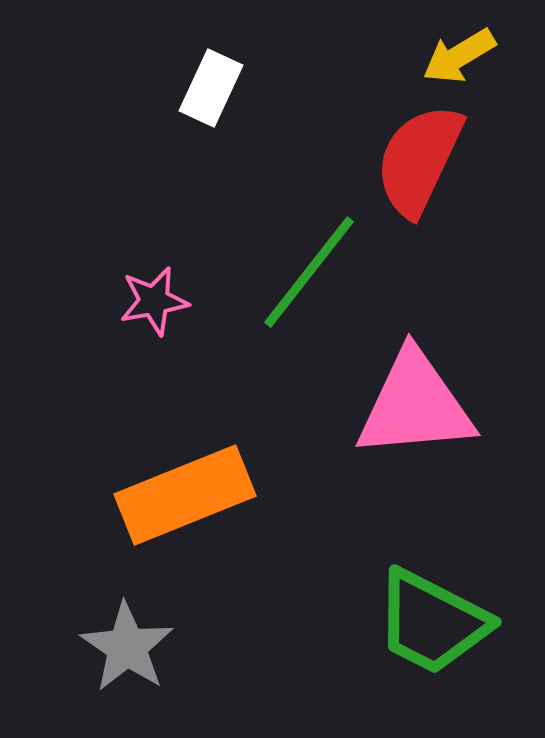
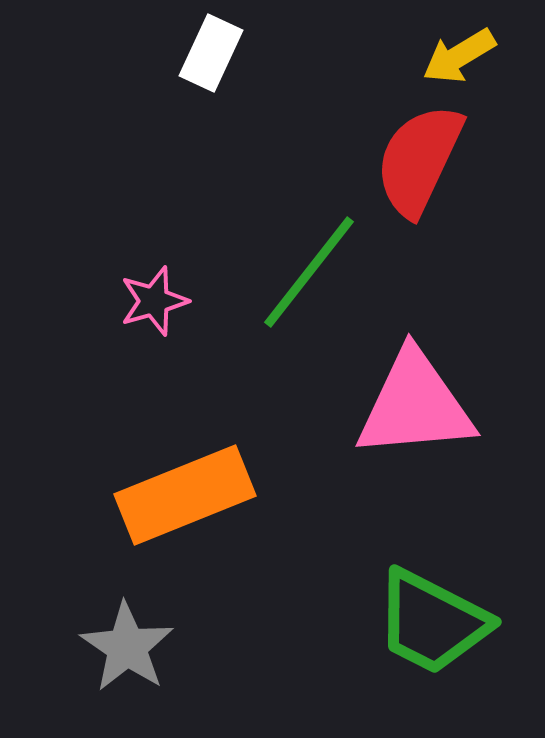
white rectangle: moved 35 px up
pink star: rotated 6 degrees counterclockwise
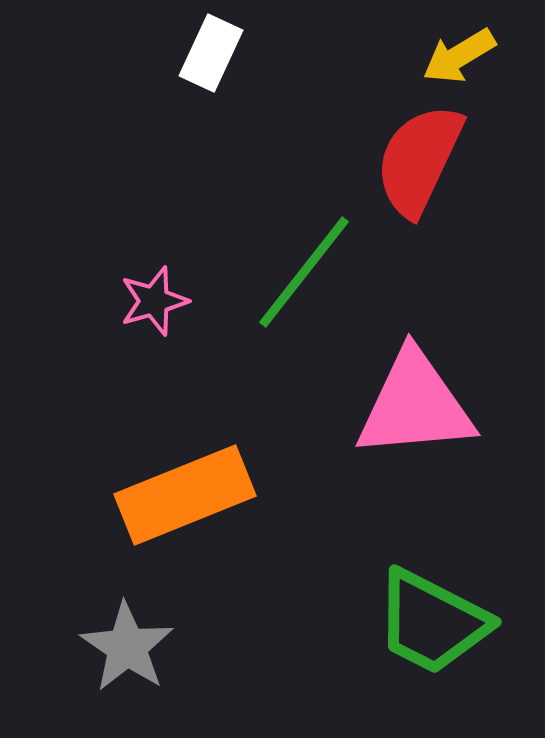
green line: moved 5 px left
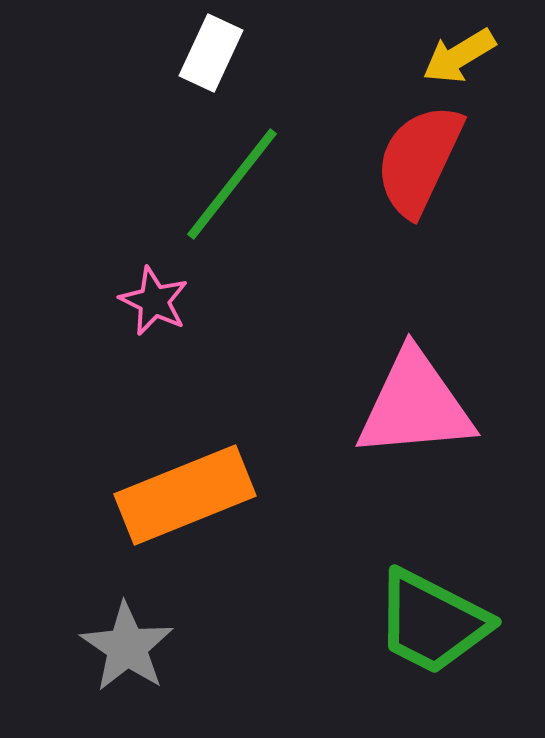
green line: moved 72 px left, 88 px up
pink star: rotated 30 degrees counterclockwise
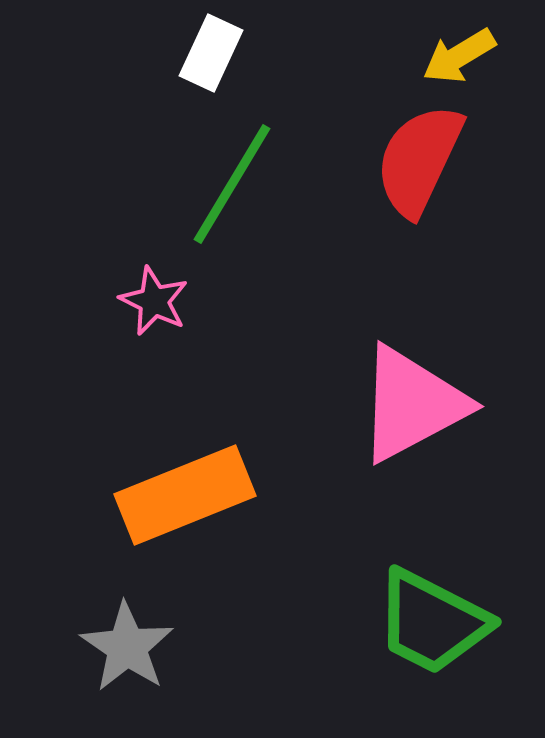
green line: rotated 7 degrees counterclockwise
pink triangle: moved 3 px left, 1 px up; rotated 23 degrees counterclockwise
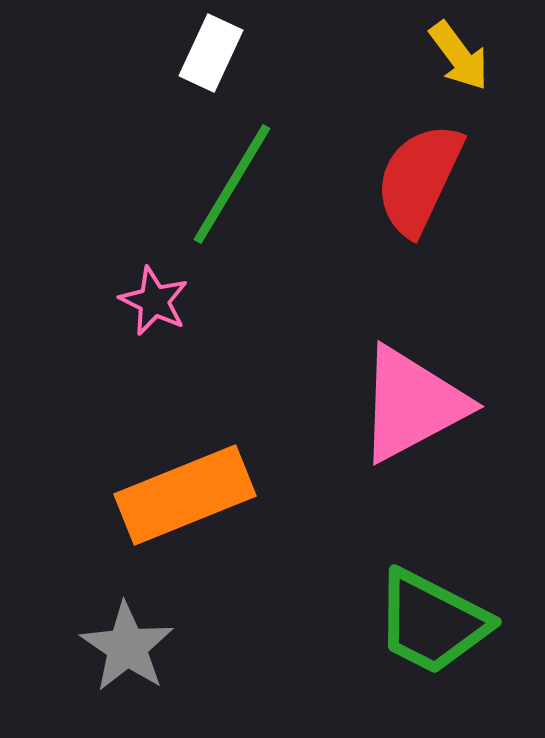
yellow arrow: rotated 96 degrees counterclockwise
red semicircle: moved 19 px down
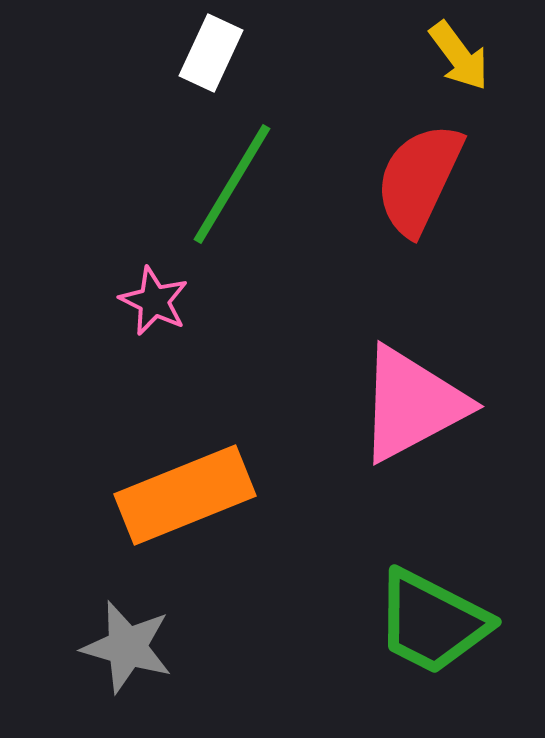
gray star: rotated 18 degrees counterclockwise
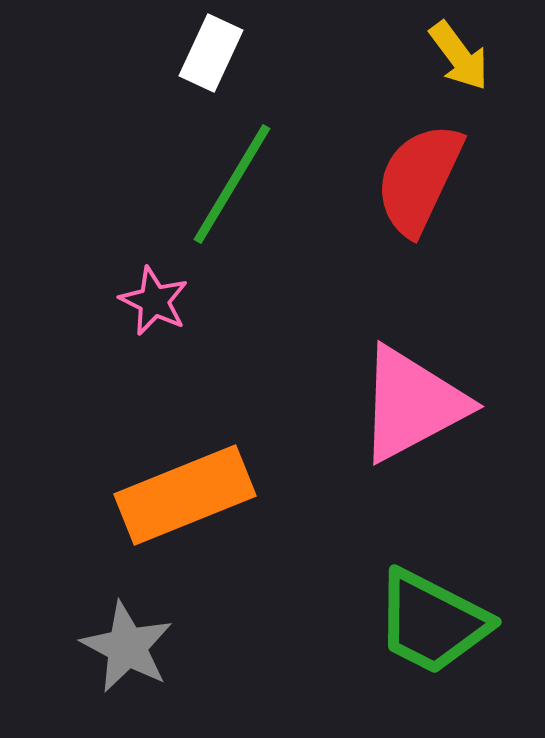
gray star: rotated 12 degrees clockwise
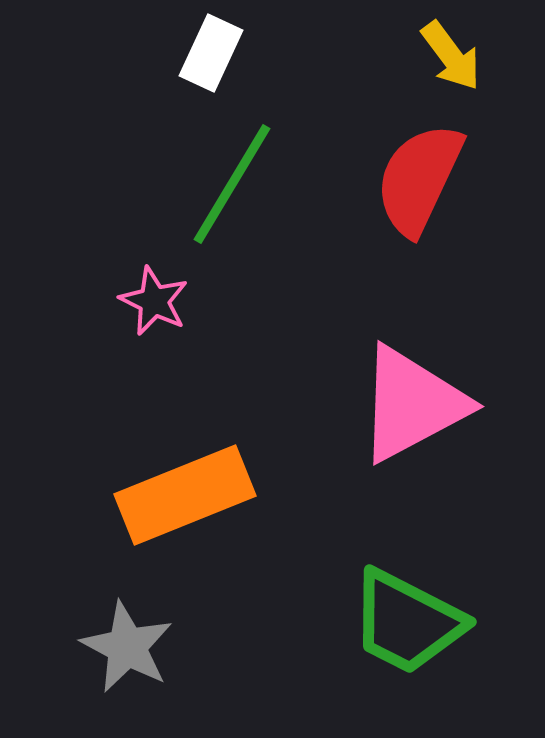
yellow arrow: moved 8 px left
green trapezoid: moved 25 px left
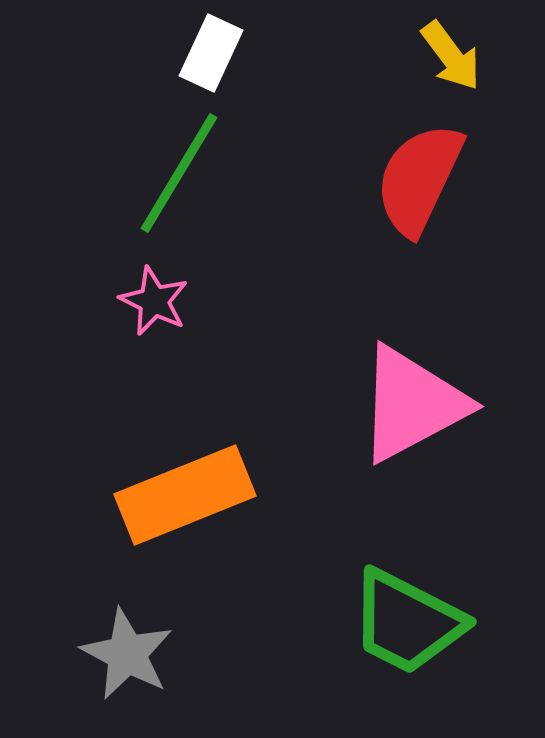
green line: moved 53 px left, 11 px up
gray star: moved 7 px down
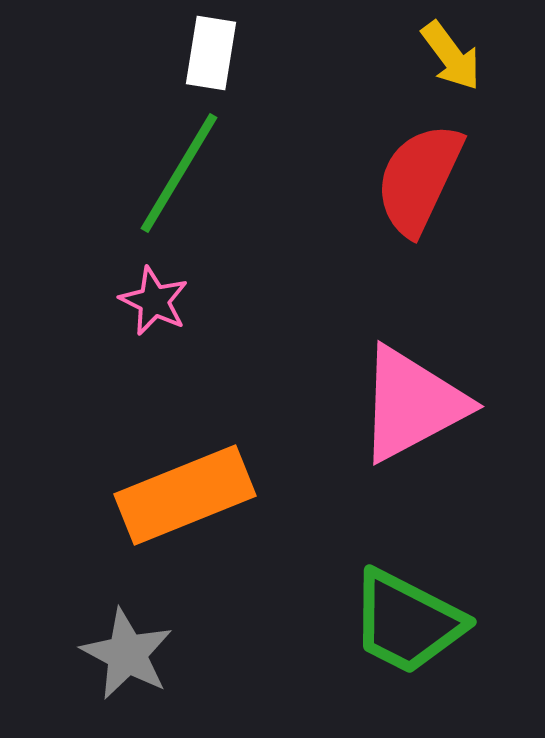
white rectangle: rotated 16 degrees counterclockwise
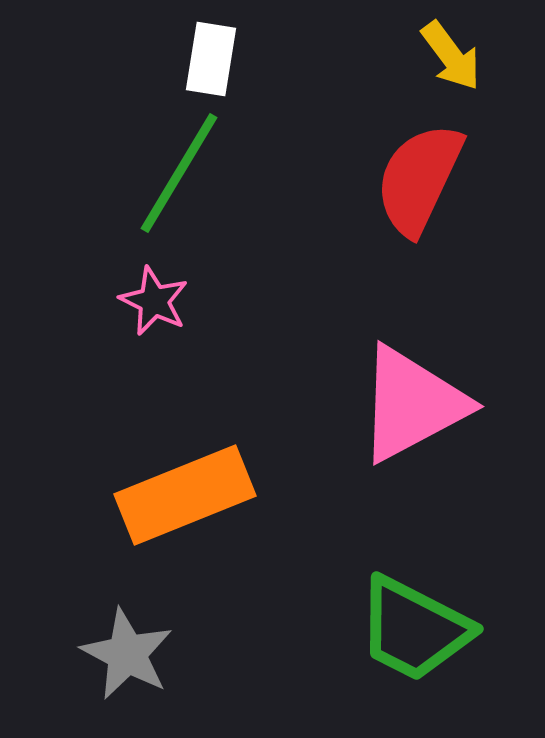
white rectangle: moved 6 px down
green trapezoid: moved 7 px right, 7 px down
